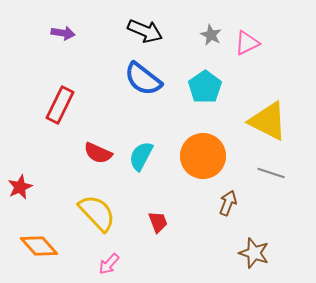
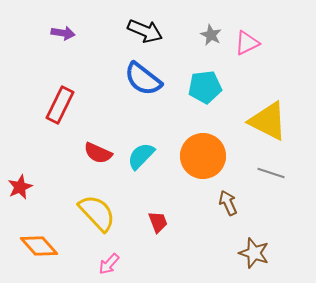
cyan pentagon: rotated 28 degrees clockwise
cyan semicircle: rotated 16 degrees clockwise
brown arrow: rotated 45 degrees counterclockwise
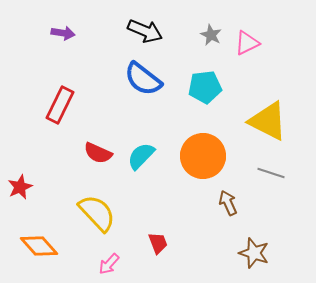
red trapezoid: moved 21 px down
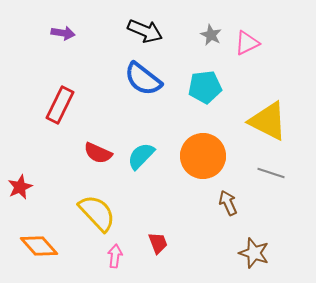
pink arrow: moved 6 px right, 8 px up; rotated 145 degrees clockwise
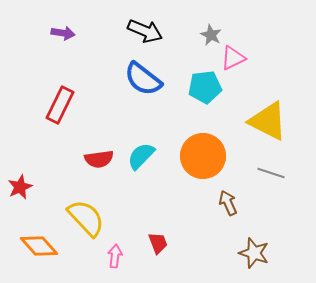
pink triangle: moved 14 px left, 15 px down
red semicircle: moved 1 px right, 6 px down; rotated 32 degrees counterclockwise
yellow semicircle: moved 11 px left, 5 px down
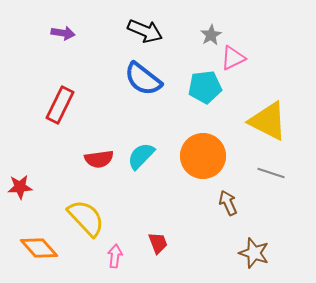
gray star: rotated 15 degrees clockwise
red star: rotated 20 degrees clockwise
orange diamond: moved 2 px down
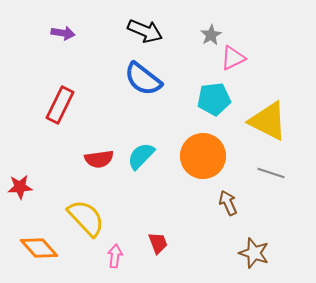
cyan pentagon: moved 9 px right, 12 px down
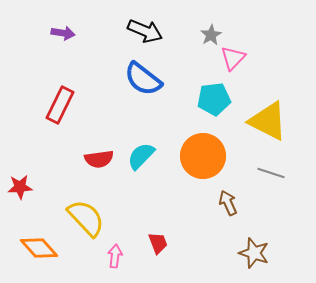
pink triangle: rotated 20 degrees counterclockwise
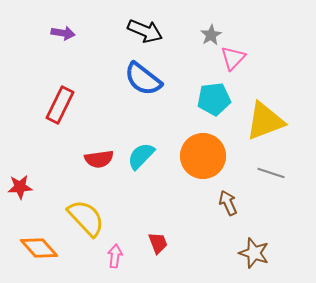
yellow triangle: moved 3 px left; rotated 48 degrees counterclockwise
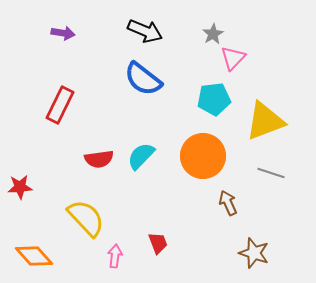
gray star: moved 2 px right, 1 px up
orange diamond: moved 5 px left, 8 px down
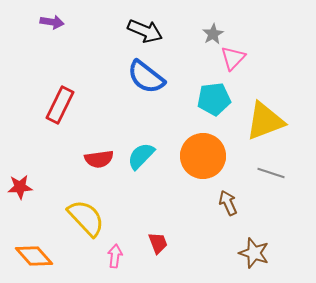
purple arrow: moved 11 px left, 11 px up
blue semicircle: moved 3 px right, 2 px up
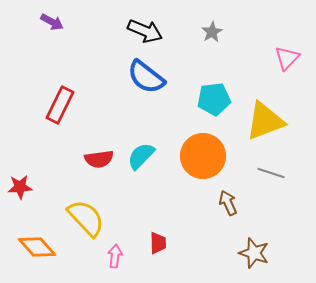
purple arrow: rotated 20 degrees clockwise
gray star: moved 1 px left, 2 px up
pink triangle: moved 54 px right
red trapezoid: rotated 20 degrees clockwise
orange diamond: moved 3 px right, 9 px up
